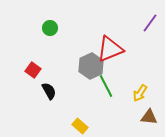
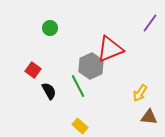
green line: moved 28 px left
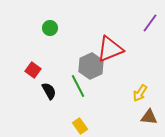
yellow rectangle: rotated 14 degrees clockwise
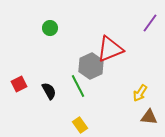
red square: moved 14 px left, 14 px down; rotated 28 degrees clockwise
yellow rectangle: moved 1 px up
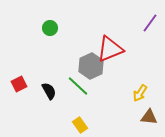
green line: rotated 20 degrees counterclockwise
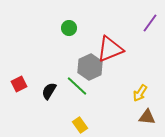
green circle: moved 19 px right
gray hexagon: moved 1 px left, 1 px down
green line: moved 1 px left
black semicircle: rotated 120 degrees counterclockwise
brown triangle: moved 2 px left
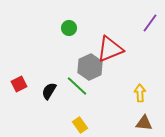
yellow arrow: rotated 144 degrees clockwise
brown triangle: moved 3 px left, 6 px down
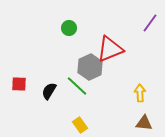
red square: rotated 28 degrees clockwise
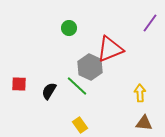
gray hexagon: rotated 10 degrees counterclockwise
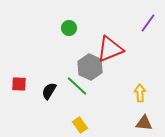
purple line: moved 2 px left
